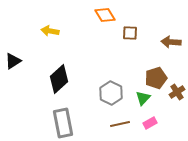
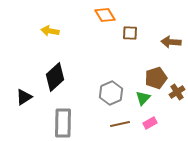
black triangle: moved 11 px right, 36 px down
black diamond: moved 4 px left, 2 px up
gray hexagon: rotated 10 degrees clockwise
gray rectangle: rotated 12 degrees clockwise
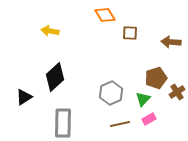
green triangle: moved 1 px down
pink rectangle: moved 1 px left, 4 px up
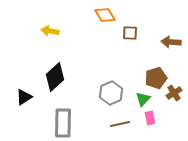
brown cross: moved 3 px left, 1 px down
pink rectangle: moved 1 px right, 1 px up; rotated 72 degrees counterclockwise
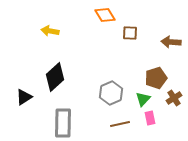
brown cross: moved 5 px down
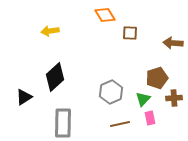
yellow arrow: rotated 18 degrees counterclockwise
brown arrow: moved 2 px right, 1 px down
brown pentagon: moved 1 px right
gray hexagon: moved 1 px up
brown cross: rotated 28 degrees clockwise
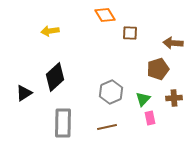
brown pentagon: moved 1 px right, 9 px up
black triangle: moved 4 px up
brown line: moved 13 px left, 3 px down
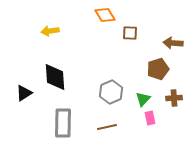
black diamond: rotated 52 degrees counterclockwise
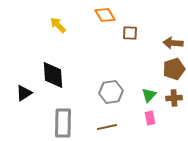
yellow arrow: moved 8 px right, 6 px up; rotated 54 degrees clockwise
brown pentagon: moved 16 px right
black diamond: moved 2 px left, 2 px up
gray hexagon: rotated 15 degrees clockwise
green triangle: moved 6 px right, 4 px up
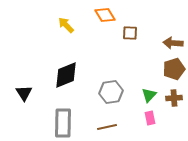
yellow arrow: moved 8 px right
black diamond: moved 13 px right; rotated 72 degrees clockwise
black triangle: rotated 30 degrees counterclockwise
